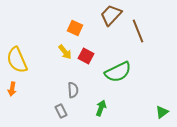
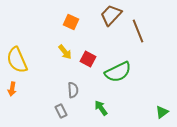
orange square: moved 4 px left, 6 px up
red square: moved 2 px right, 3 px down
green arrow: rotated 56 degrees counterclockwise
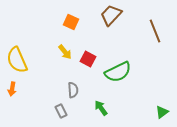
brown line: moved 17 px right
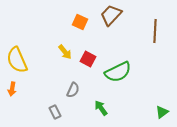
orange square: moved 9 px right
brown line: rotated 25 degrees clockwise
gray semicircle: rotated 28 degrees clockwise
gray rectangle: moved 6 px left, 1 px down
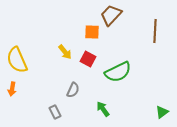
orange square: moved 12 px right, 10 px down; rotated 21 degrees counterclockwise
green arrow: moved 2 px right, 1 px down
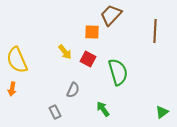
green semicircle: rotated 80 degrees counterclockwise
